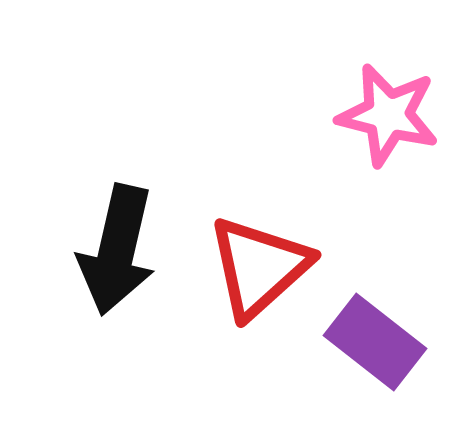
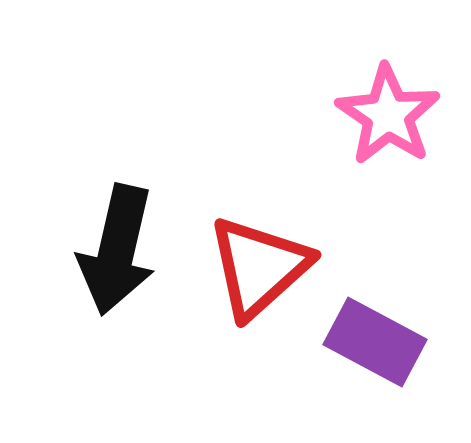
pink star: rotated 20 degrees clockwise
purple rectangle: rotated 10 degrees counterclockwise
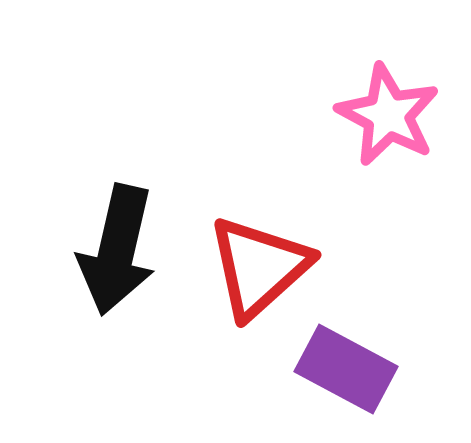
pink star: rotated 6 degrees counterclockwise
purple rectangle: moved 29 px left, 27 px down
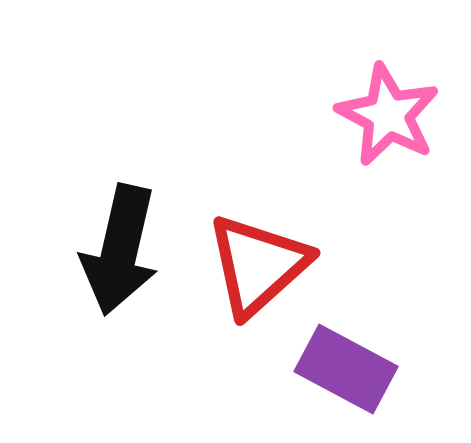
black arrow: moved 3 px right
red triangle: moved 1 px left, 2 px up
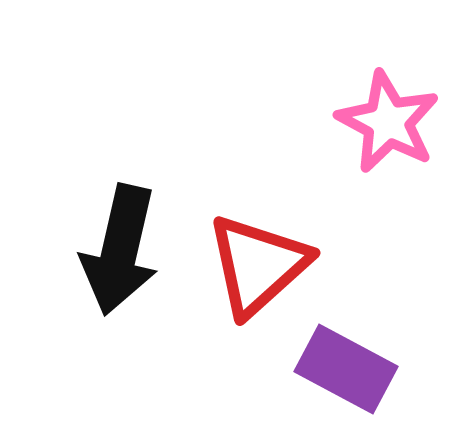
pink star: moved 7 px down
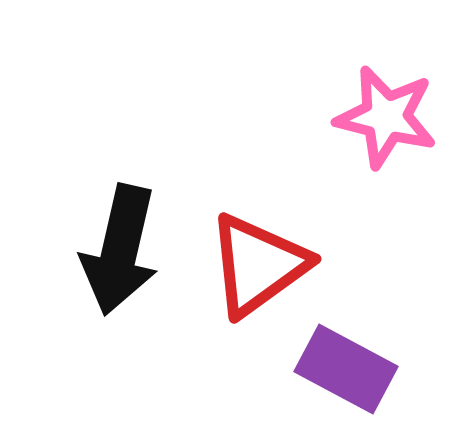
pink star: moved 2 px left, 5 px up; rotated 14 degrees counterclockwise
red triangle: rotated 6 degrees clockwise
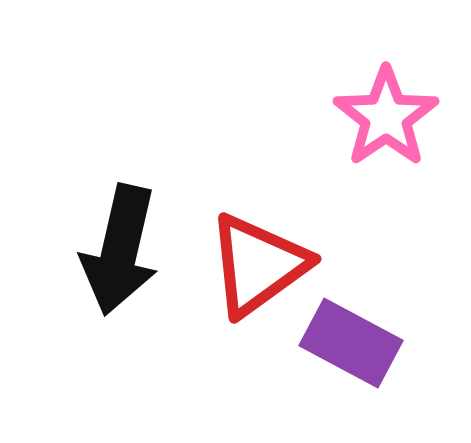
pink star: rotated 24 degrees clockwise
purple rectangle: moved 5 px right, 26 px up
